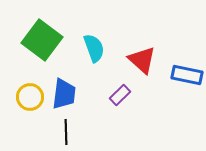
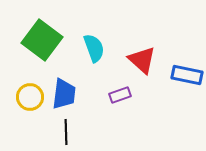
purple rectangle: rotated 25 degrees clockwise
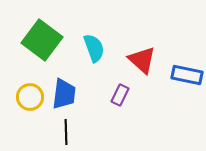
purple rectangle: rotated 45 degrees counterclockwise
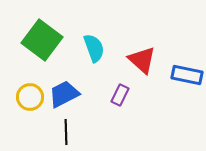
blue trapezoid: rotated 124 degrees counterclockwise
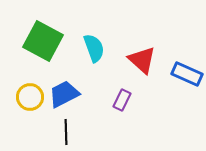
green square: moved 1 px right, 1 px down; rotated 9 degrees counterclockwise
blue rectangle: moved 1 px up; rotated 12 degrees clockwise
purple rectangle: moved 2 px right, 5 px down
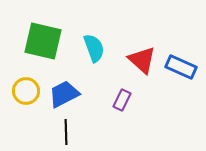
green square: rotated 15 degrees counterclockwise
blue rectangle: moved 6 px left, 7 px up
yellow circle: moved 4 px left, 6 px up
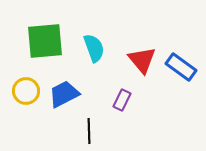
green square: moved 2 px right; rotated 18 degrees counterclockwise
red triangle: rotated 8 degrees clockwise
blue rectangle: rotated 12 degrees clockwise
black line: moved 23 px right, 1 px up
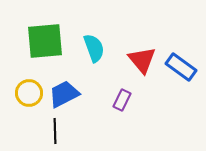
yellow circle: moved 3 px right, 2 px down
black line: moved 34 px left
